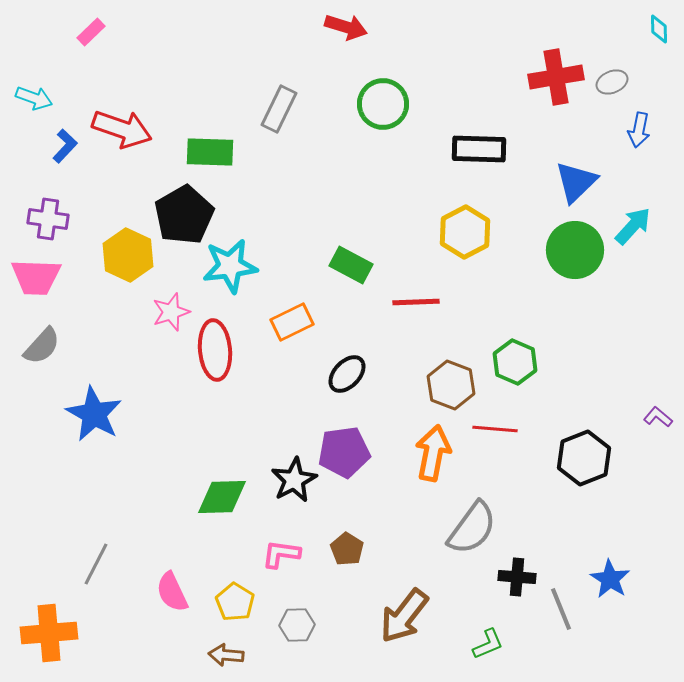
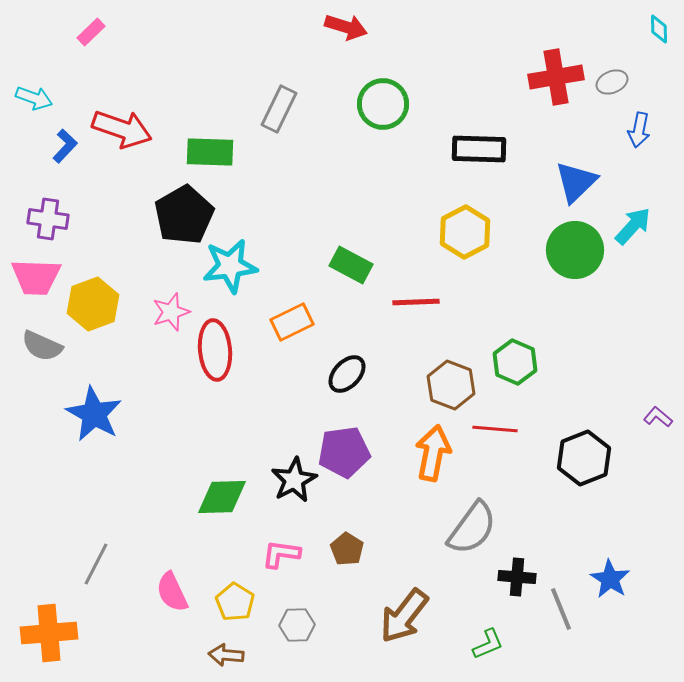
yellow hexagon at (128, 255): moved 35 px left, 49 px down; rotated 15 degrees clockwise
gray semicircle at (42, 346): rotated 72 degrees clockwise
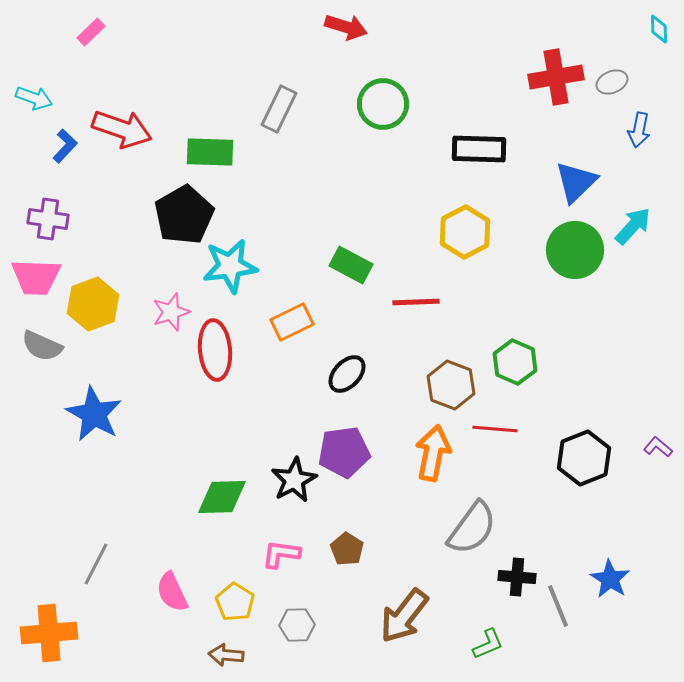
purple L-shape at (658, 417): moved 30 px down
gray line at (561, 609): moved 3 px left, 3 px up
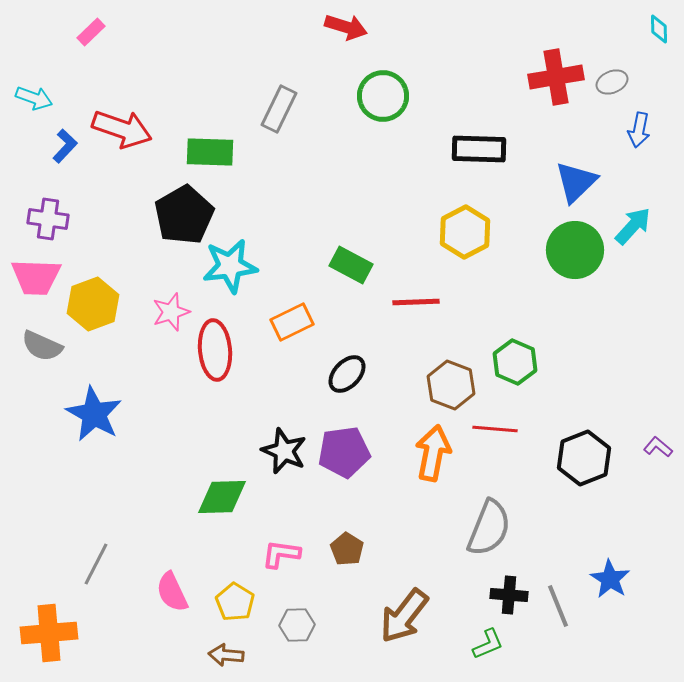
green circle at (383, 104): moved 8 px up
black star at (294, 480): moved 10 px left, 29 px up; rotated 21 degrees counterclockwise
gray semicircle at (472, 528): moved 17 px right; rotated 14 degrees counterclockwise
black cross at (517, 577): moved 8 px left, 18 px down
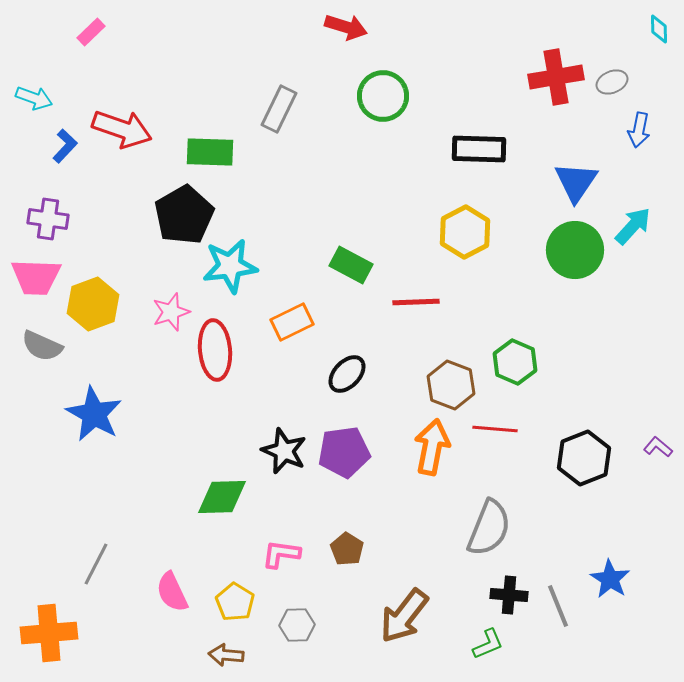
blue triangle at (576, 182): rotated 12 degrees counterclockwise
orange arrow at (433, 453): moved 1 px left, 6 px up
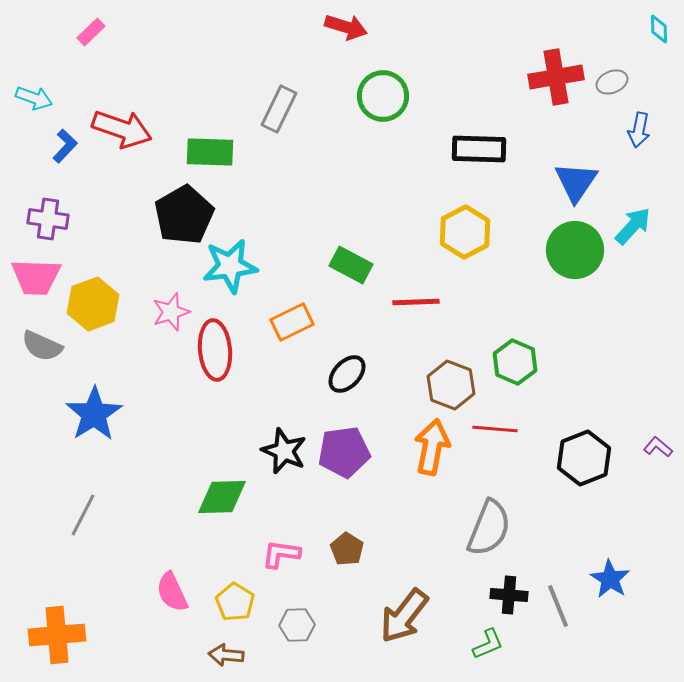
blue star at (94, 414): rotated 10 degrees clockwise
gray line at (96, 564): moved 13 px left, 49 px up
orange cross at (49, 633): moved 8 px right, 2 px down
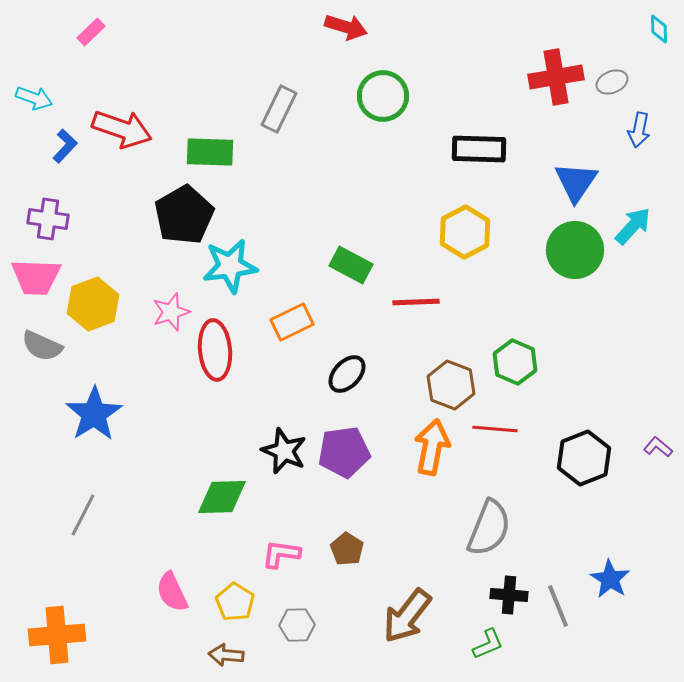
brown arrow at (404, 616): moved 3 px right
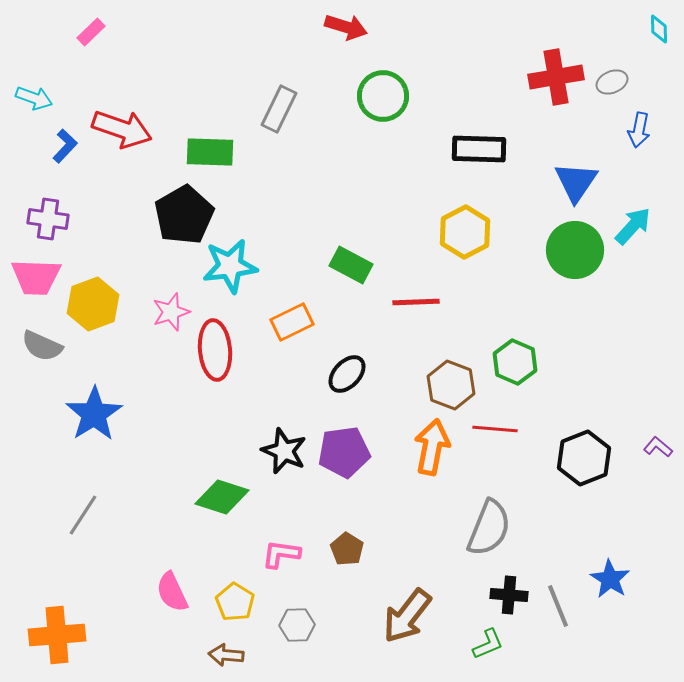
green diamond at (222, 497): rotated 20 degrees clockwise
gray line at (83, 515): rotated 6 degrees clockwise
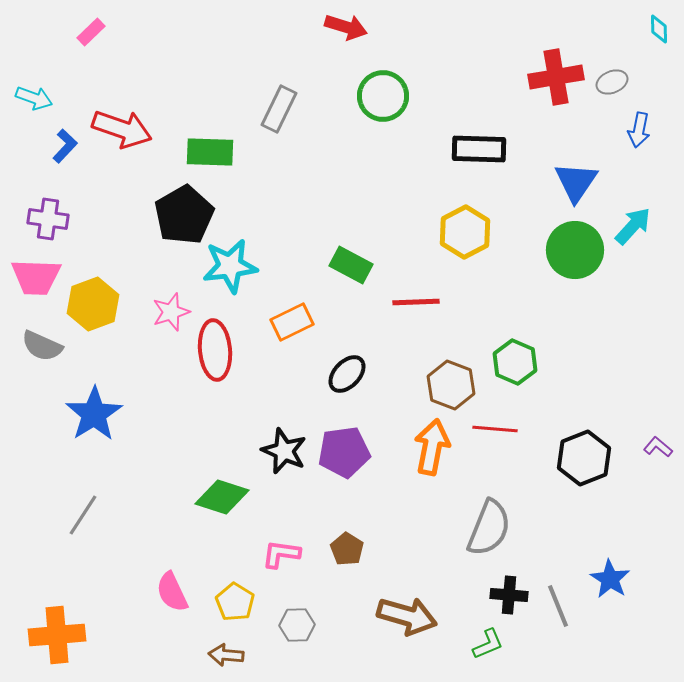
brown arrow at (407, 616): rotated 112 degrees counterclockwise
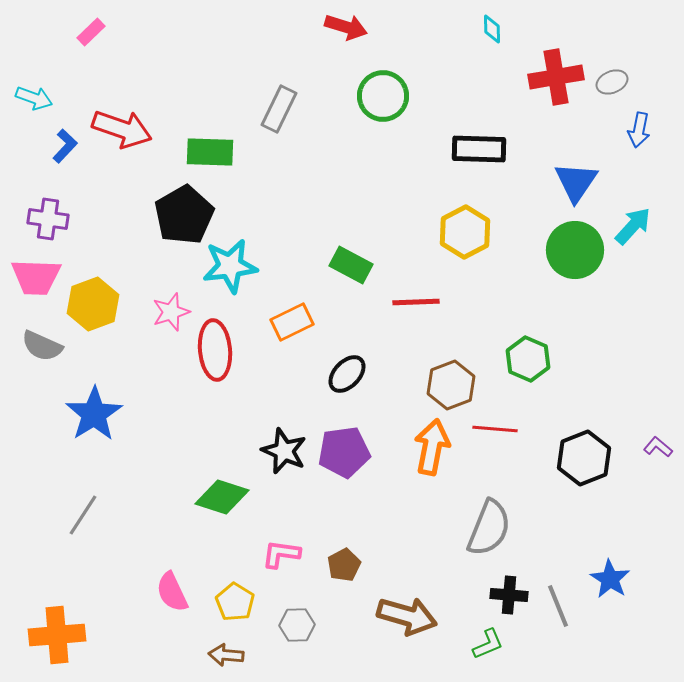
cyan diamond at (659, 29): moved 167 px left
green hexagon at (515, 362): moved 13 px right, 3 px up
brown hexagon at (451, 385): rotated 18 degrees clockwise
brown pentagon at (347, 549): moved 3 px left, 16 px down; rotated 12 degrees clockwise
